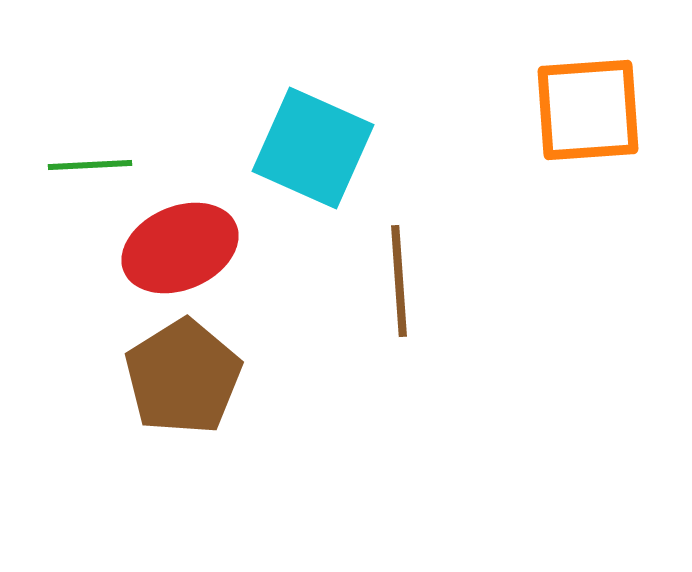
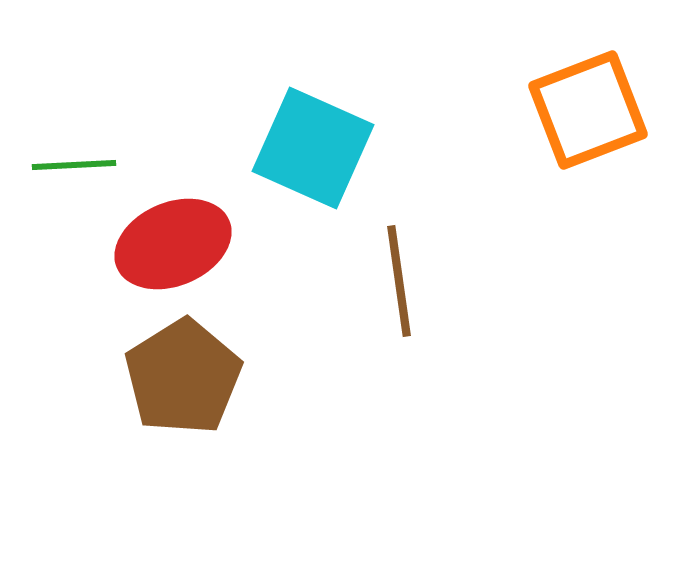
orange square: rotated 17 degrees counterclockwise
green line: moved 16 px left
red ellipse: moved 7 px left, 4 px up
brown line: rotated 4 degrees counterclockwise
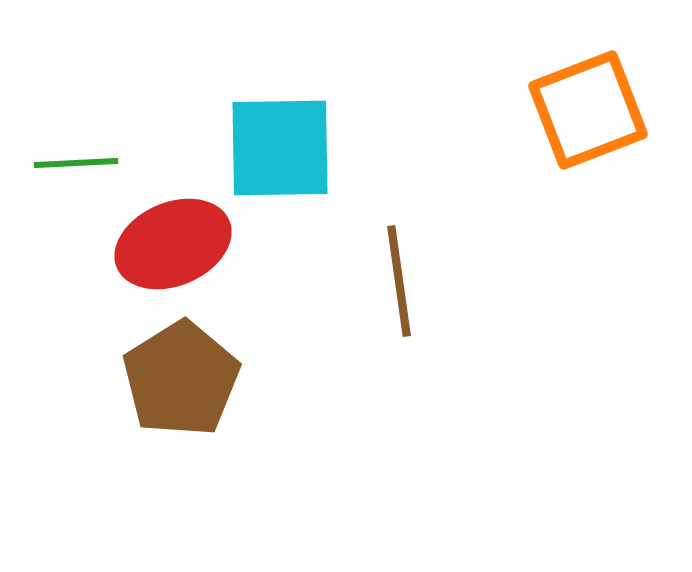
cyan square: moved 33 px left; rotated 25 degrees counterclockwise
green line: moved 2 px right, 2 px up
brown pentagon: moved 2 px left, 2 px down
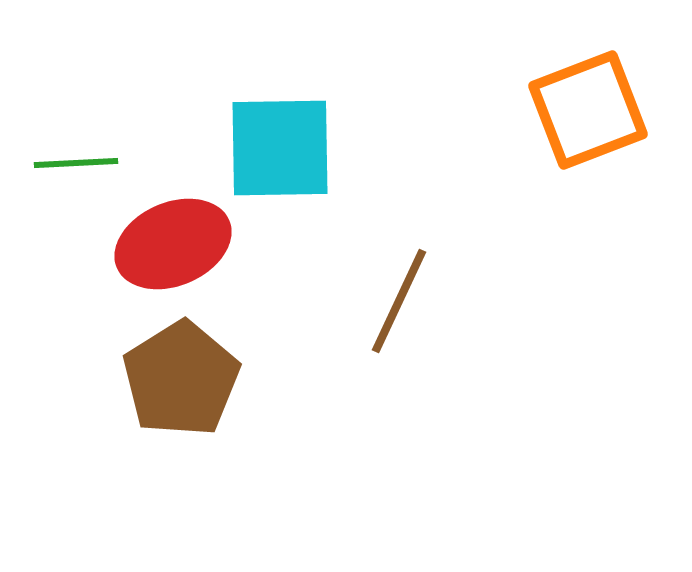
brown line: moved 20 px down; rotated 33 degrees clockwise
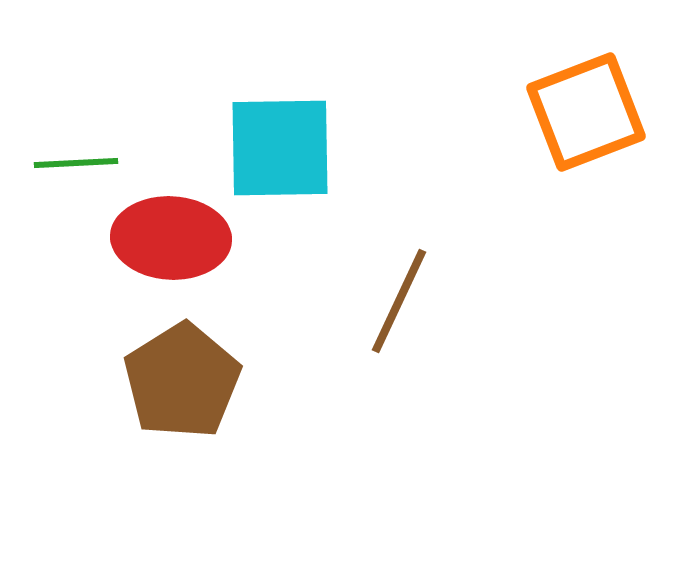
orange square: moved 2 px left, 2 px down
red ellipse: moved 2 px left, 6 px up; rotated 26 degrees clockwise
brown pentagon: moved 1 px right, 2 px down
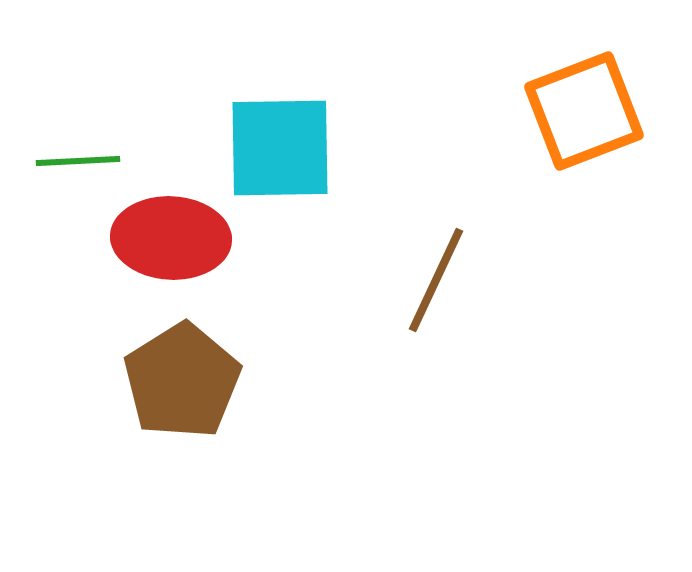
orange square: moved 2 px left, 1 px up
green line: moved 2 px right, 2 px up
brown line: moved 37 px right, 21 px up
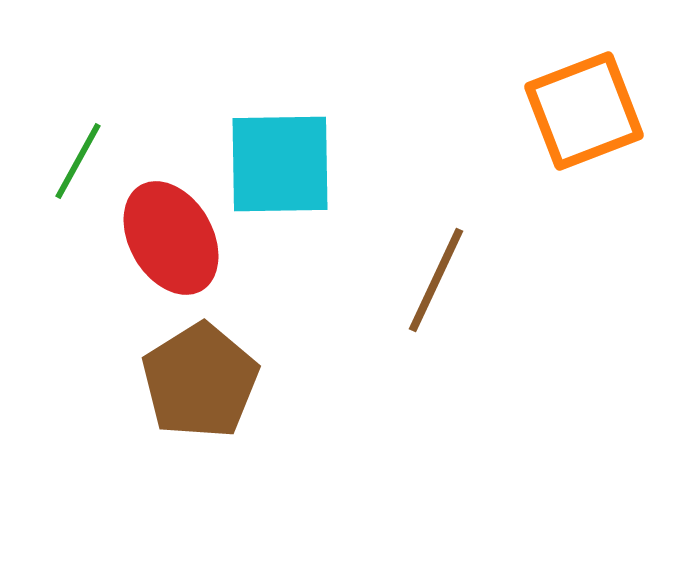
cyan square: moved 16 px down
green line: rotated 58 degrees counterclockwise
red ellipse: rotated 57 degrees clockwise
brown pentagon: moved 18 px right
